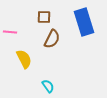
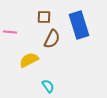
blue rectangle: moved 5 px left, 3 px down
yellow semicircle: moved 5 px right, 1 px down; rotated 90 degrees counterclockwise
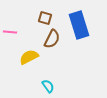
brown square: moved 1 px right, 1 px down; rotated 16 degrees clockwise
yellow semicircle: moved 3 px up
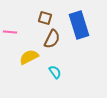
cyan semicircle: moved 7 px right, 14 px up
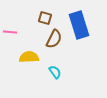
brown semicircle: moved 2 px right
yellow semicircle: rotated 24 degrees clockwise
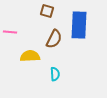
brown square: moved 2 px right, 7 px up
blue rectangle: rotated 20 degrees clockwise
yellow semicircle: moved 1 px right, 1 px up
cyan semicircle: moved 2 px down; rotated 32 degrees clockwise
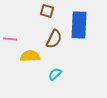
pink line: moved 7 px down
cyan semicircle: rotated 128 degrees counterclockwise
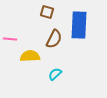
brown square: moved 1 px down
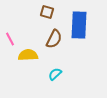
pink line: rotated 56 degrees clockwise
yellow semicircle: moved 2 px left, 1 px up
